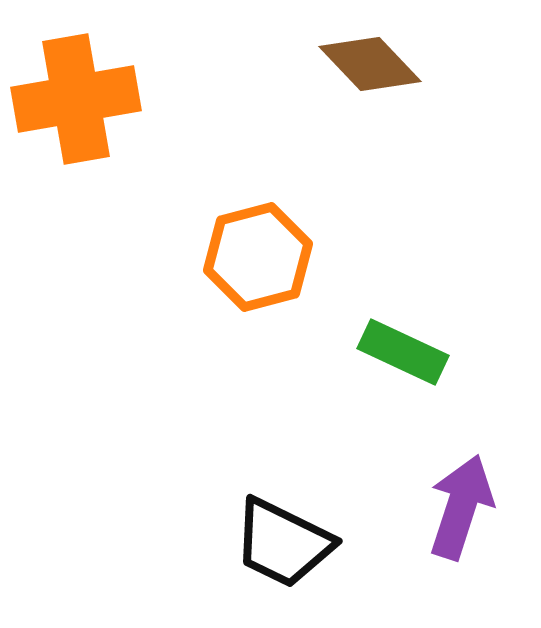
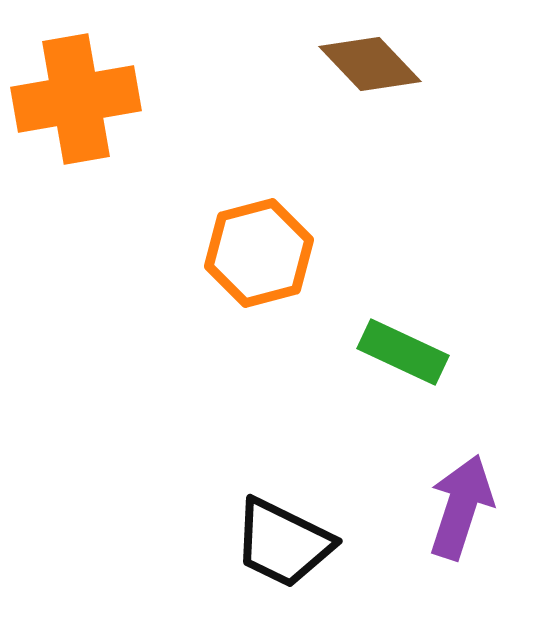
orange hexagon: moved 1 px right, 4 px up
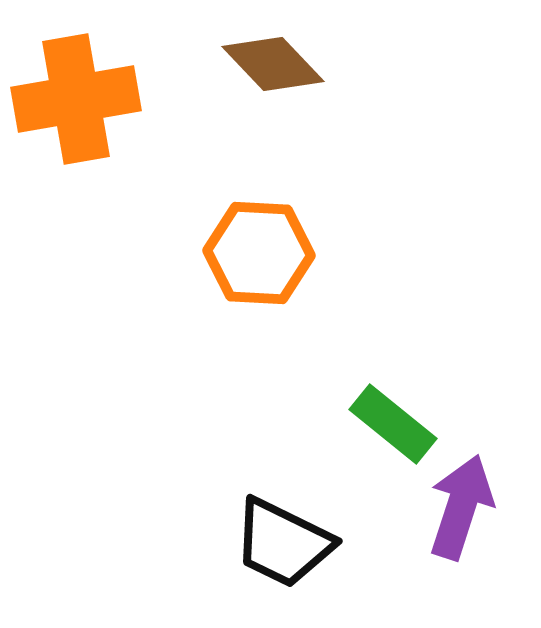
brown diamond: moved 97 px left
orange hexagon: rotated 18 degrees clockwise
green rectangle: moved 10 px left, 72 px down; rotated 14 degrees clockwise
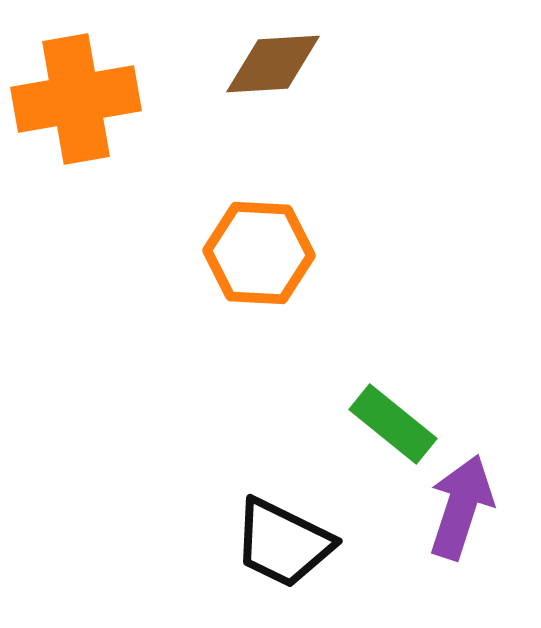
brown diamond: rotated 50 degrees counterclockwise
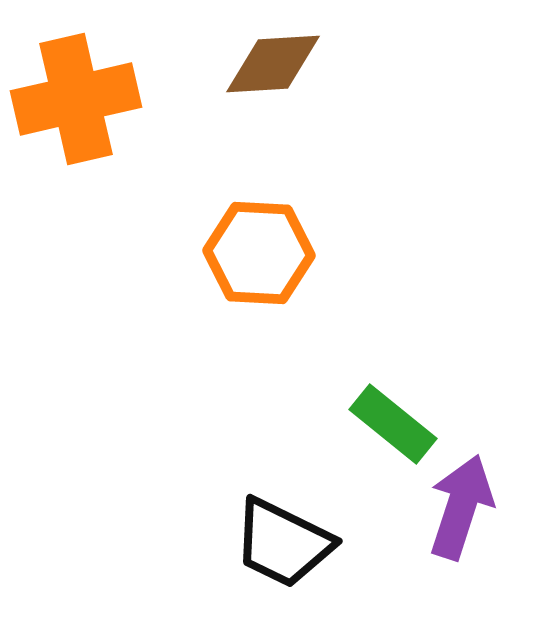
orange cross: rotated 3 degrees counterclockwise
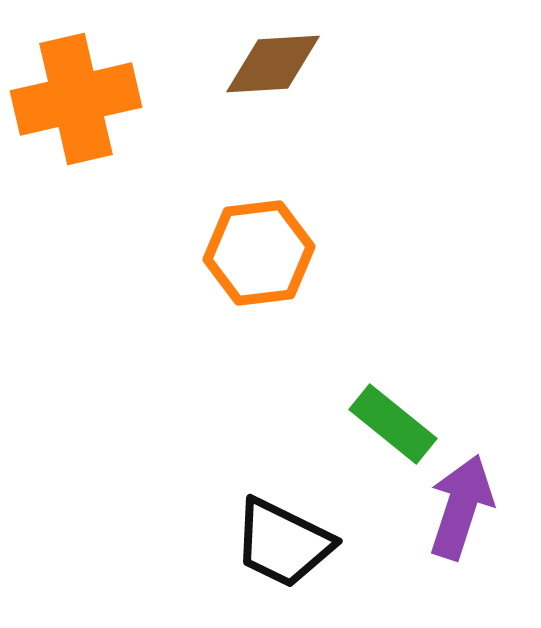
orange hexagon: rotated 10 degrees counterclockwise
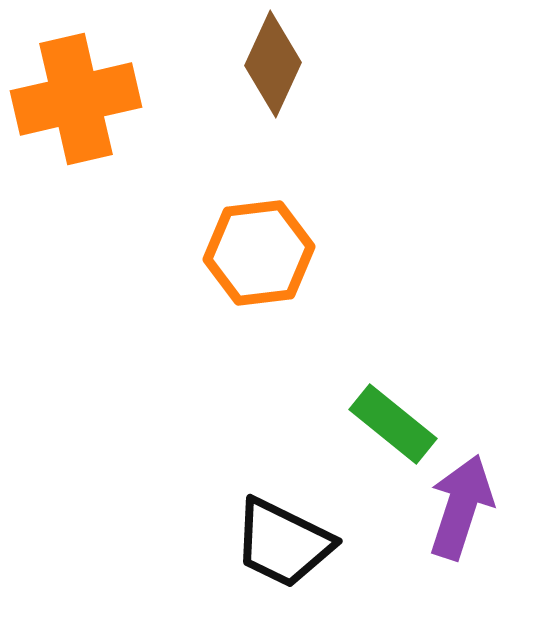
brown diamond: rotated 62 degrees counterclockwise
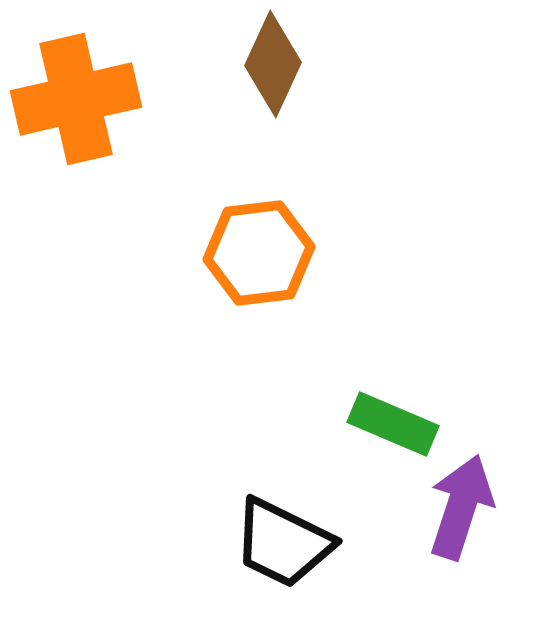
green rectangle: rotated 16 degrees counterclockwise
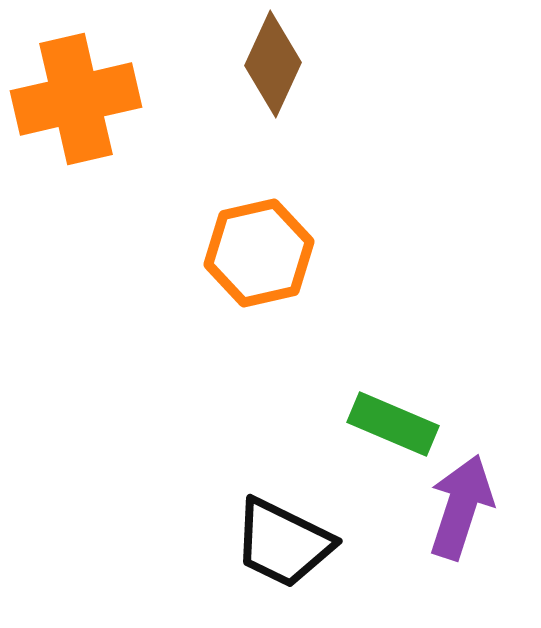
orange hexagon: rotated 6 degrees counterclockwise
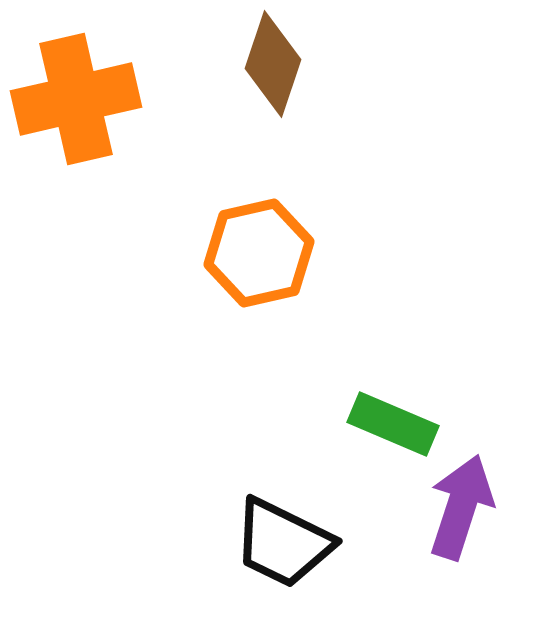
brown diamond: rotated 6 degrees counterclockwise
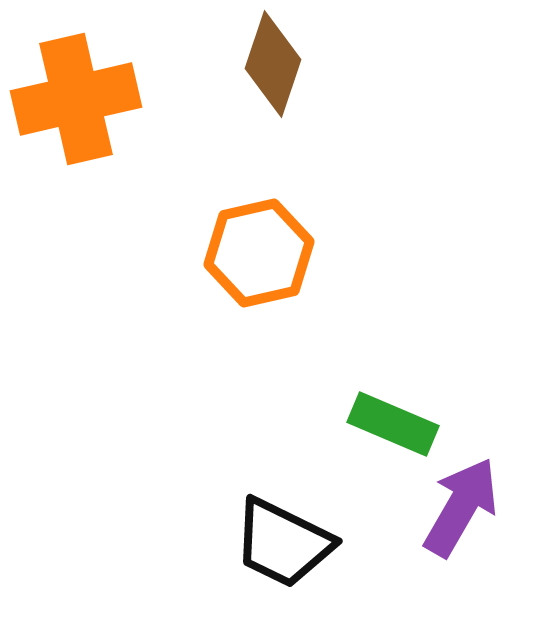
purple arrow: rotated 12 degrees clockwise
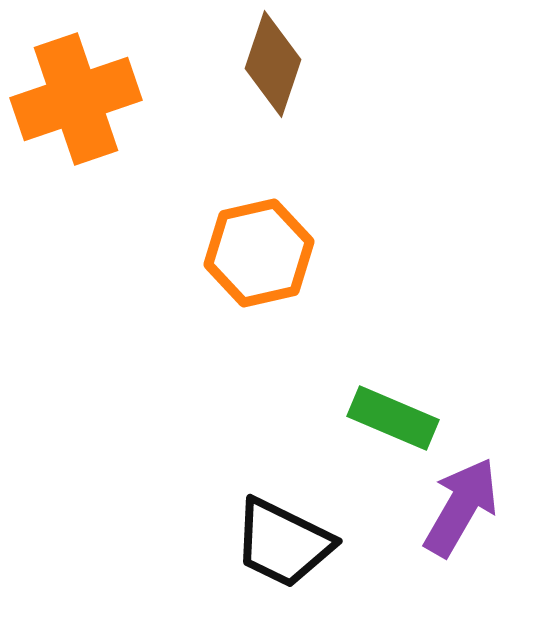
orange cross: rotated 6 degrees counterclockwise
green rectangle: moved 6 px up
